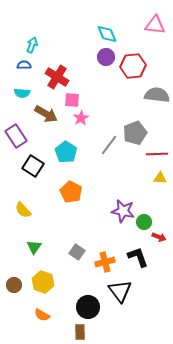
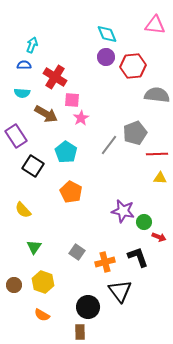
red cross: moved 2 px left
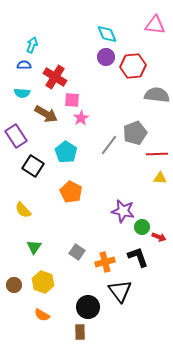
green circle: moved 2 px left, 5 px down
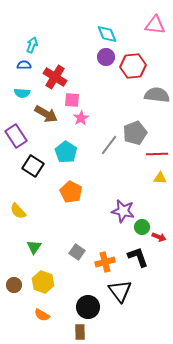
yellow semicircle: moved 5 px left, 1 px down
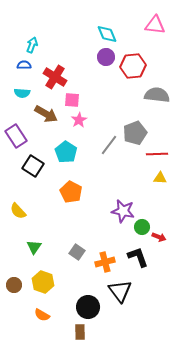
pink star: moved 2 px left, 2 px down
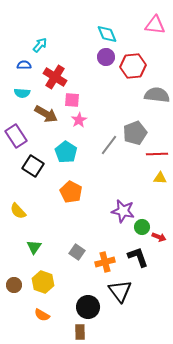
cyan arrow: moved 8 px right; rotated 21 degrees clockwise
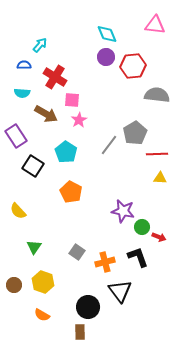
gray pentagon: rotated 10 degrees counterclockwise
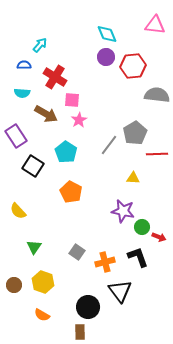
yellow triangle: moved 27 px left
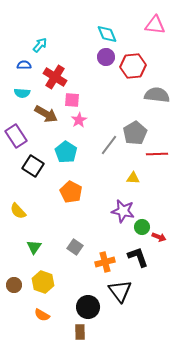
gray square: moved 2 px left, 5 px up
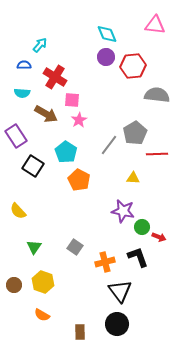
orange pentagon: moved 8 px right, 12 px up
black circle: moved 29 px right, 17 px down
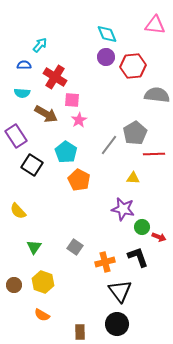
red line: moved 3 px left
black square: moved 1 px left, 1 px up
purple star: moved 2 px up
